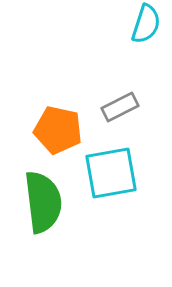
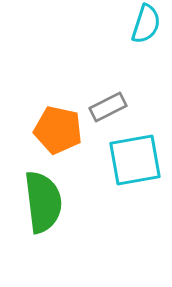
gray rectangle: moved 12 px left
cyan square: moved 24 px right, 13 px up
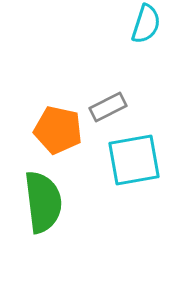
cyan square: moved 1 px left
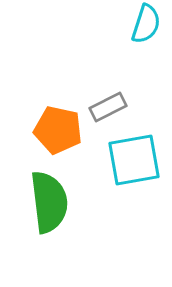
green semicircle: moved 6 px right
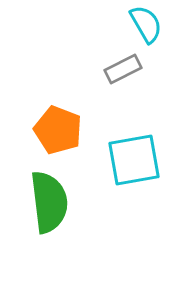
cyan semicircle: rotated 48 degrees counterclockwise
gray rectangle: moved 15 px right, 38 px up
orange pentagon: rotated 9 degrees clockwise
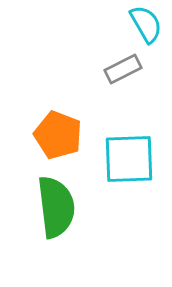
orange pentagon: moved 5 px down
cyan square: moved 5 px left, 1 px up; rotated 8 degrees clockwise
green semicircle: moved 7 px right, 5 px down
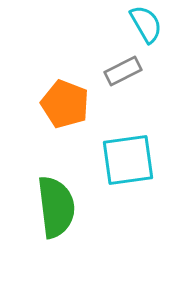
gray rectangle: moved 2 px down
orange pentagon: moved 7 px right, 31 px up
cyan square: moved 1 px left, 1 px down; rotated 6 degrees counterclockwise
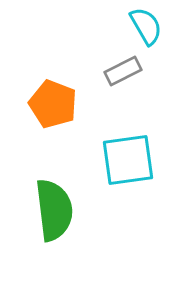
cyan semicircle: moved 2 px down
orange pentagon: moved 12 px left
green semicircle: moved 2 px left, 3 px down
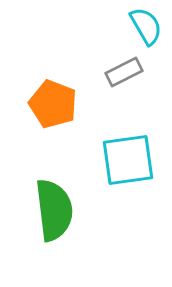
gray rectangle: moved 1 px right, 1 px down
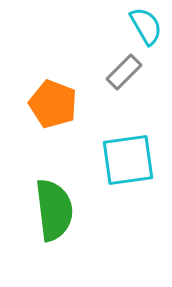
gray rectangle: rotated 18 degrees counterclockwise
